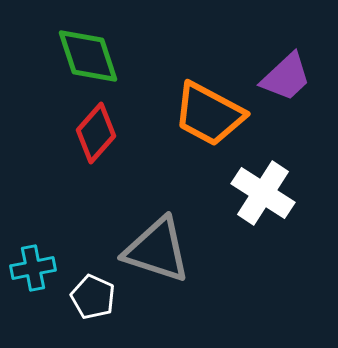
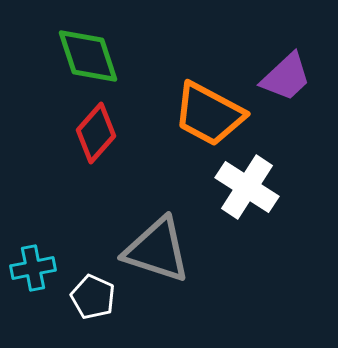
white cross: moved 16 px left, 6 px up
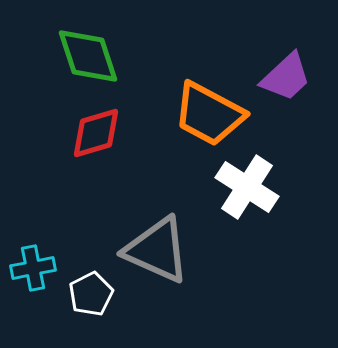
red diamond: rotated 32 degrees clockwise
gray triangle: rotated 6 degrees clockwise
white pentagon: moved 2 px left, 3 px up; rotated 21 degrees clockwise
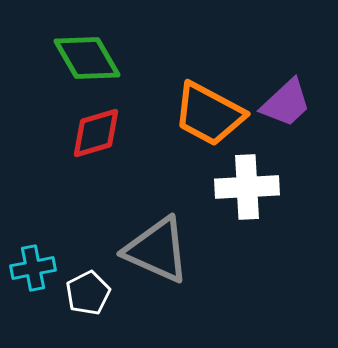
green diamond: moved 1 px left, 2 px down; rotated 12 degrees counterclockwise
purple trapezoid: moved 26 px down
white cross: rotated 36 degrees counterclockwise
white pentagon: moved 3 px left, 1 px up
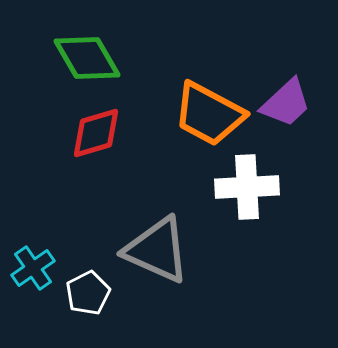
cyan cross: rotated 24 degrees counterclockwise
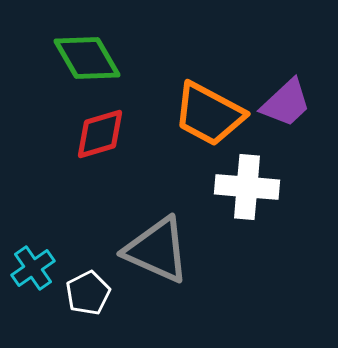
red diamond: moved 4 px right, 1 px down
white cross: rotated 8 degrees clockwise
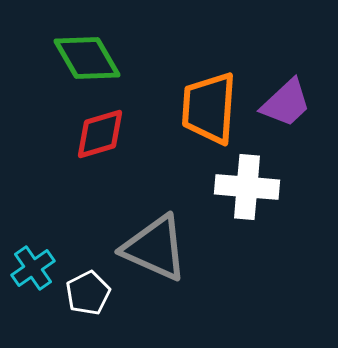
orange trapezoid: moved 6 px up; rotated 66 degrees clockwise
gray triangle: moved 2 px left, 2 px up
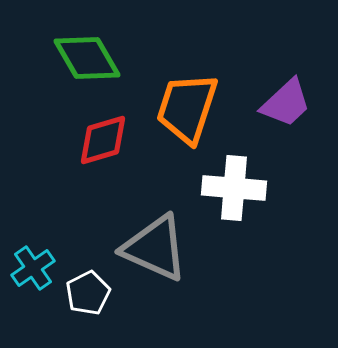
orange trapezoid: moved 22 px left; rotated 14 degrees clockwise
red diamond: moved 3 px right, 6 px down
white cross: moved 13 px left, 1 px down
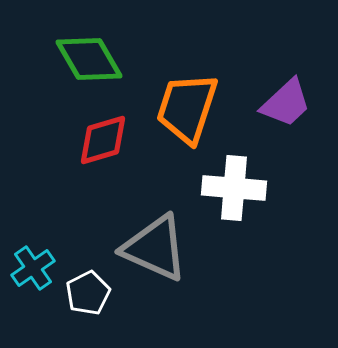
green diamond: moved 2 px right, 1 px down
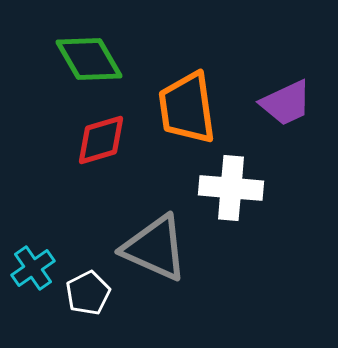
purple trapezoid: rotated 18 degrees clockwise
orange trapezoid: rotated 26 degrees counterclockwise
red diamond: moved 2 px left
white cross: moved 3 px left
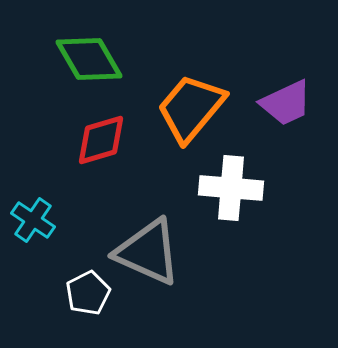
orange trapezoid: moved 4 px right; rotated 48 degrees clockwise
gray triangle: moved 7 px left, 4 px down
cyan cross: moved 48 px up; rotated 21 degrees counterclockwise
